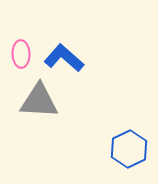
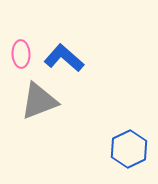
gray triangle: rotated 24 degrees counterclockwise
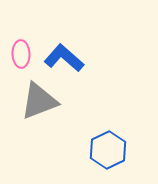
blue hexagon: moved 21 px left, 1 px down
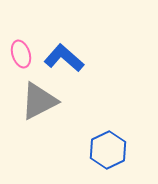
pink ellipse: rotated 16 degrees counterclockwise
gray triangle: rotated 6 degrees counterclockwise
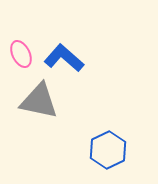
pink ellipse: rotated 8 degrees counterclockwise
gray triangle: rotated 39 degrees clockwise
